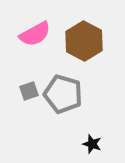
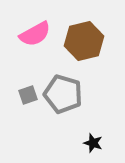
brown hexagon: rotated 18 degrees clockwise
gray square: moved 1 px left, 4 px down
black star: moved 1 px right, 1 px up
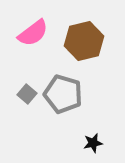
pink semicircle: moved 2 px left, 1 px up; rotated 8 degrees counterclockwise
gray square: moved 1 px left, 1 px up; rotated 30 degrees counterclockwise
black star: rotated 30 degrees counterclockwise
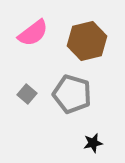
brown hexagon: moved 3 px right
gray pentagon: moved 9 px right
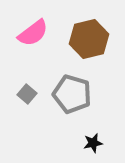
brown hexagon: moved 2 px right, 2 px up
